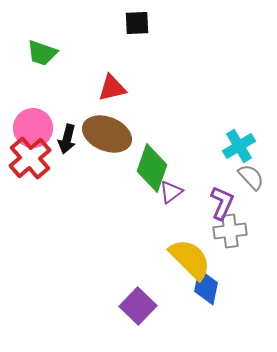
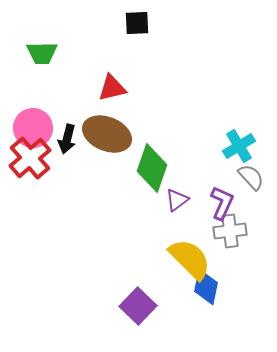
green trapezoid: rotated 20 degrees counterclockwise
purple triangle: moved 6 px right, 8 px down
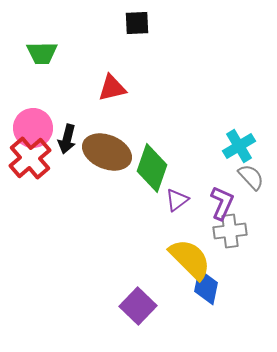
brown ellipse: moved 18 px down
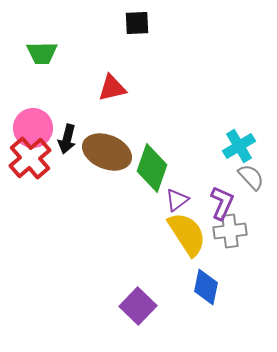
yellow semicircle: moved 3 px left, 25 px up; rotated 12 degrees clockwise
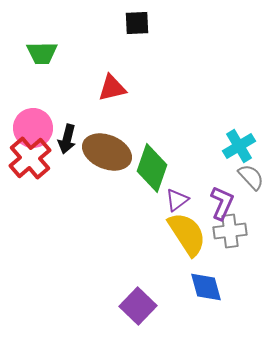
blue diamond: rotated 27 degrees counterclockwise
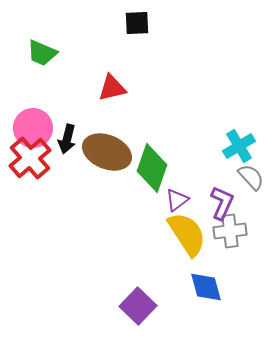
green trapezoid: rotated 24 degrees clockwise
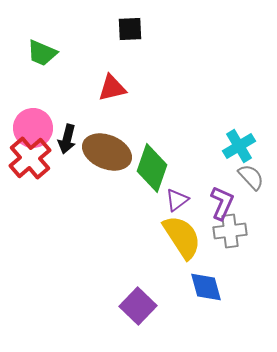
black square: moved 7 px left, 6 px down
yellow semicircle: moved 5 px left, 3 px down
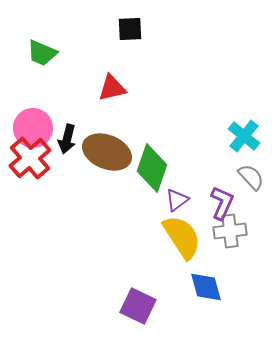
cyan cross: moved 5 px right, 10 px up; rotated 20 degrees counterclockwise
purple square: rotated 18 degrees counterclockwise
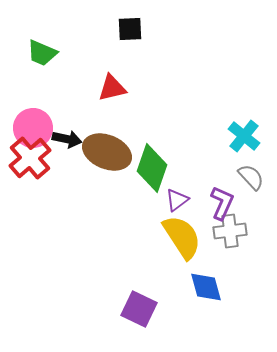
black arrow: rotated 92 degrees counterclockwise
purple square: moved 1 px right, 3 px down
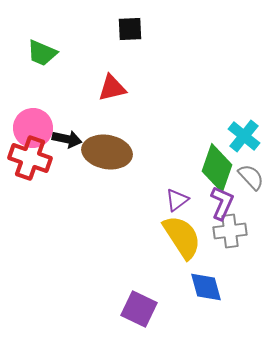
brown ellipse: rotated 12 degrees counterclockwise
red cross: rotated 30 degrees counterclockwise
green diamond: moved 65 px right
